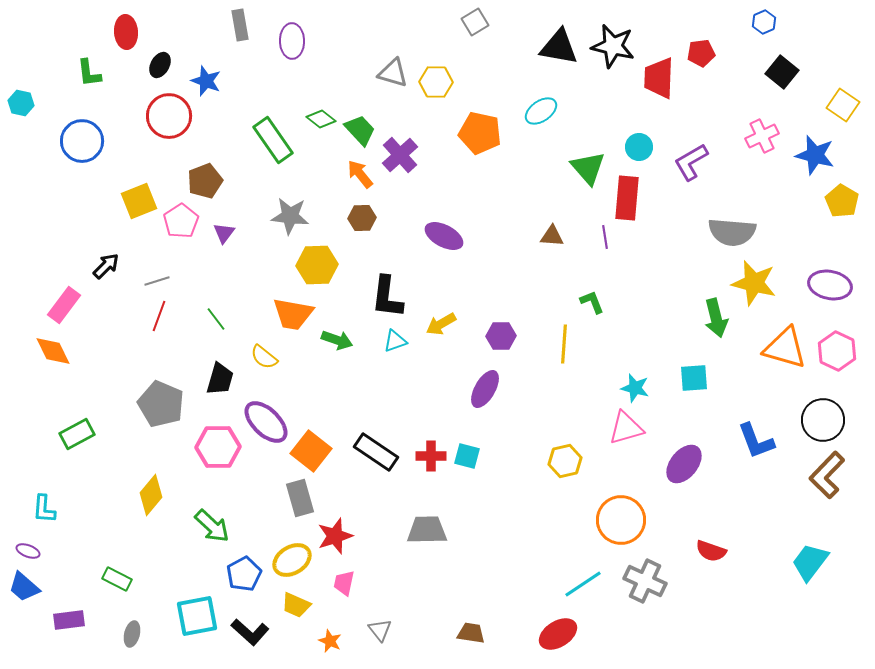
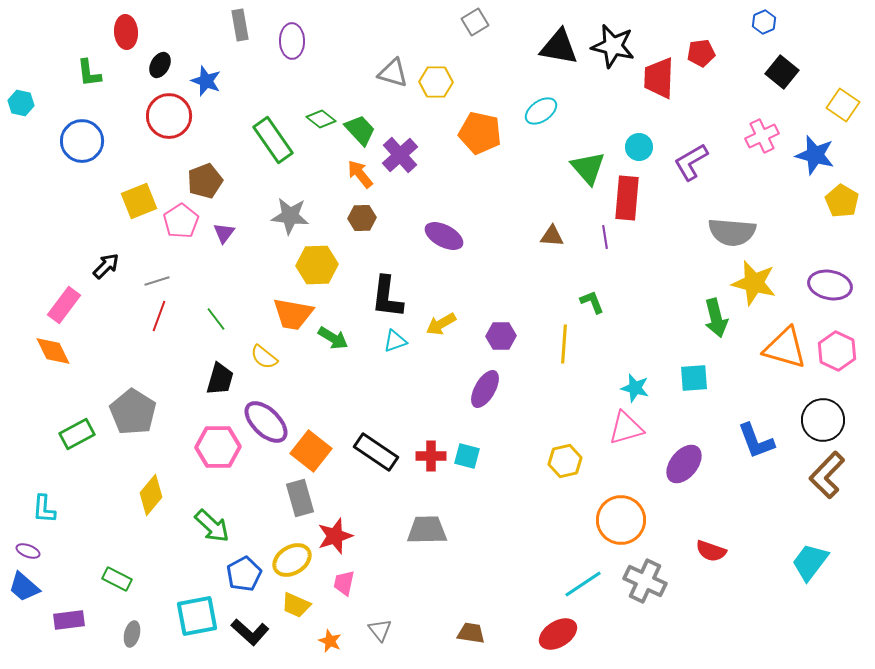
green arrow at (337, 340): moved 4 px left, 2 px up; rotated 12 degrees clockwise
gray pentagon at (161, 404): moved 28 px left, 8 px down; rotated 9 degrees clockwise
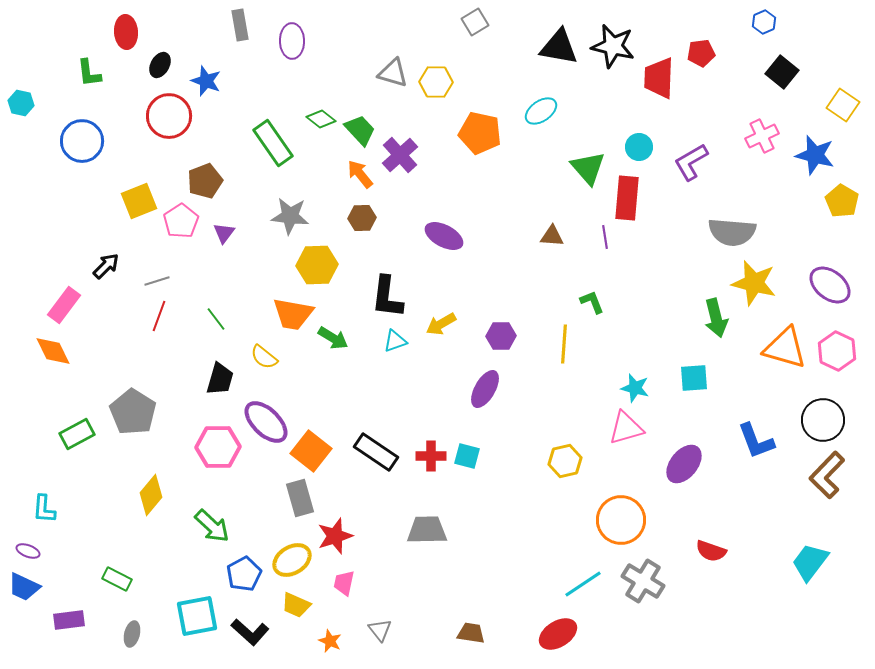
green rectangle at (273, 140): moved 3 px down
purple ellipse at (830, 285): rotated 27 degrees clockwise
gray cross at (645, 581): moved 2 px left; rotated 6 degrees clockwise
blue trapezoid at (24, 587): rotated 16 degrees counterclockwise
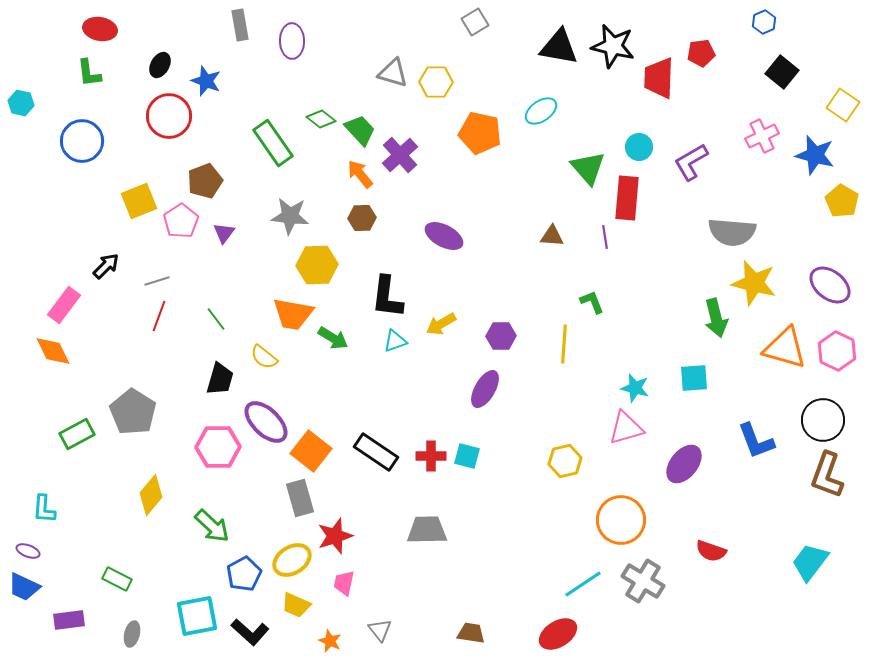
red ellipse at (126, 32): moved 26 px left, 3 px up; rotated 76 degrees counterclockwise
brown L-shape at (827, 475): rotated 24 degrees counterclockwise
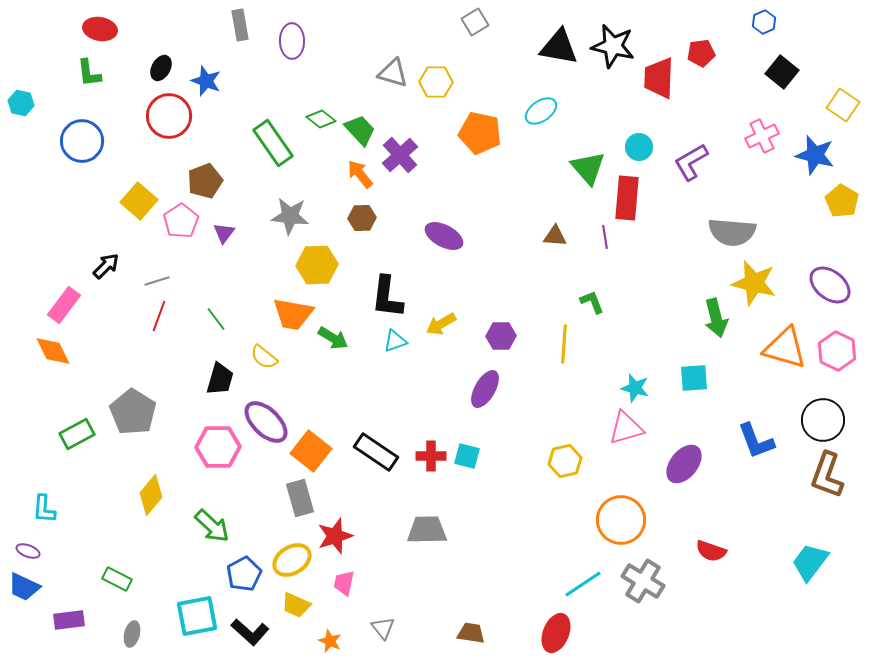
black ellipse at (160, 65): moved 1 px right, 3 px down
yellow square at (139, 201): rotated 27 degrees counterclockwise
brown triangle at (552, 236): moved 3 px right
gray triangle at (380, 630): moved 3 px right, 2 px up
red ellipse at (558, 634): moved 2 px left, 1 px up; rotated 36 degrees counterclockwise
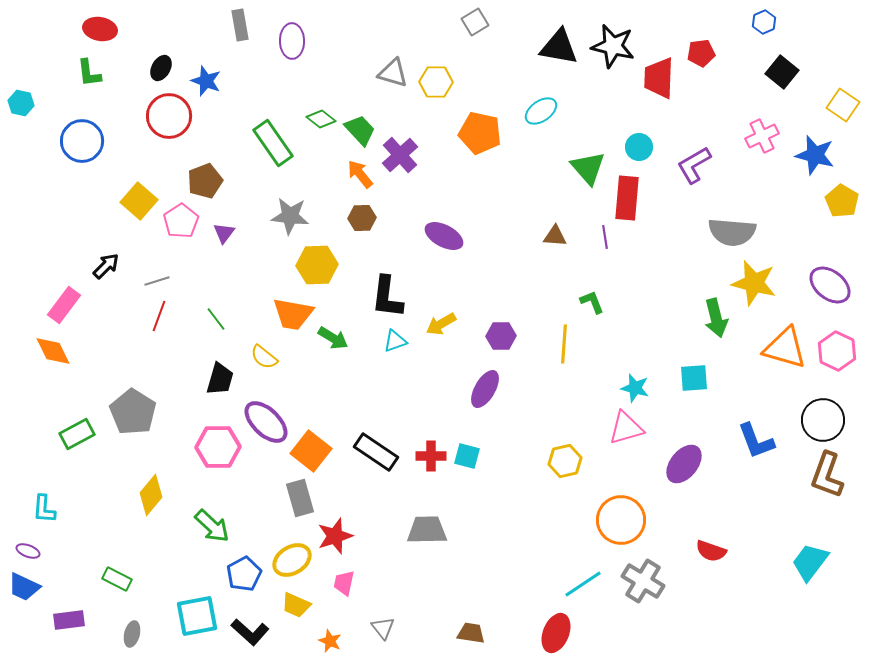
purple L-shape at (691, 162): moved 3 px right, 3 px down
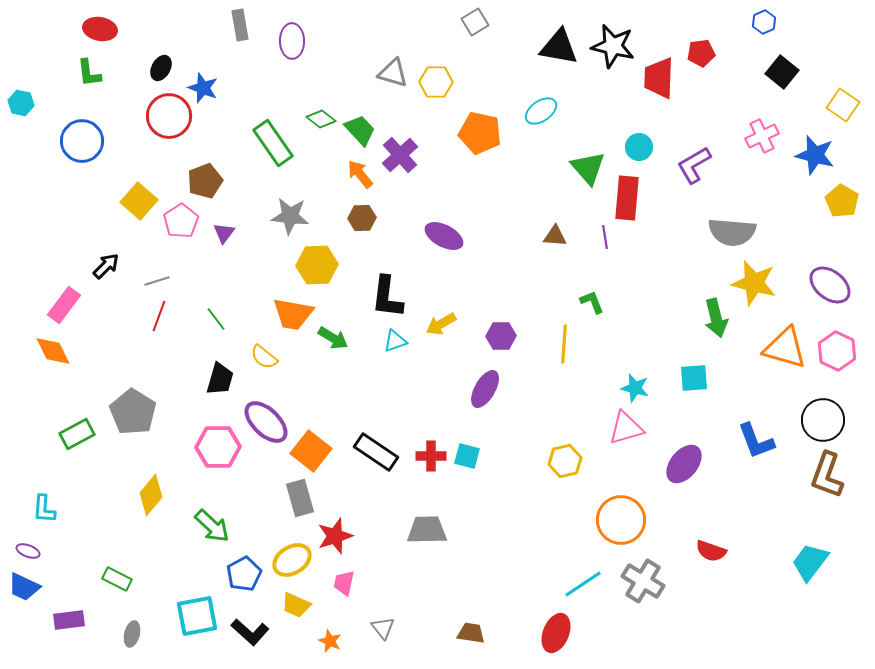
blue star at (206, 81): moved 3 px left, 7 px down
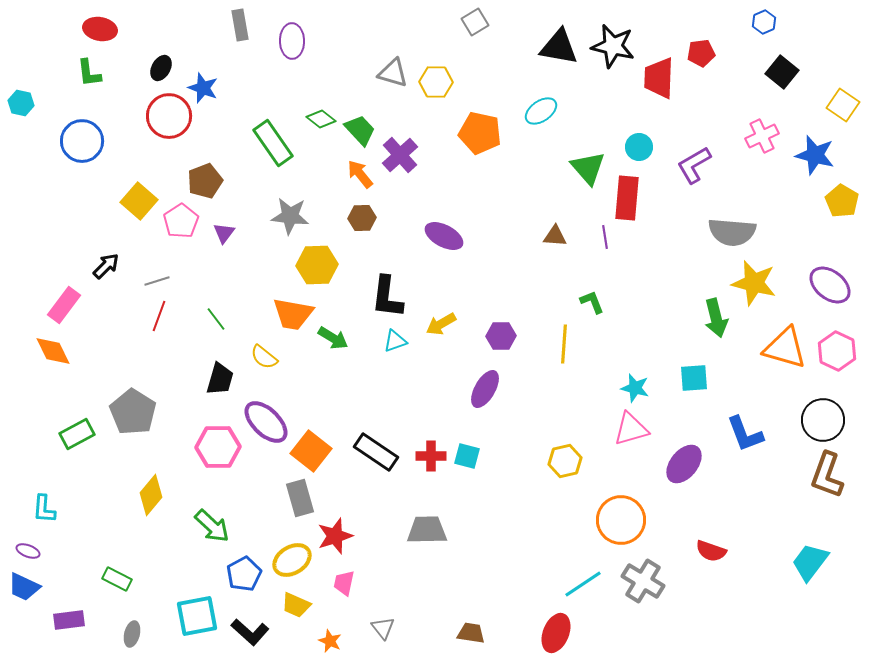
pink triangle at (626, 428): moved 5 px right, 1 px down
blue L-shape at (756, 441): moved 11 px left, 7 px up
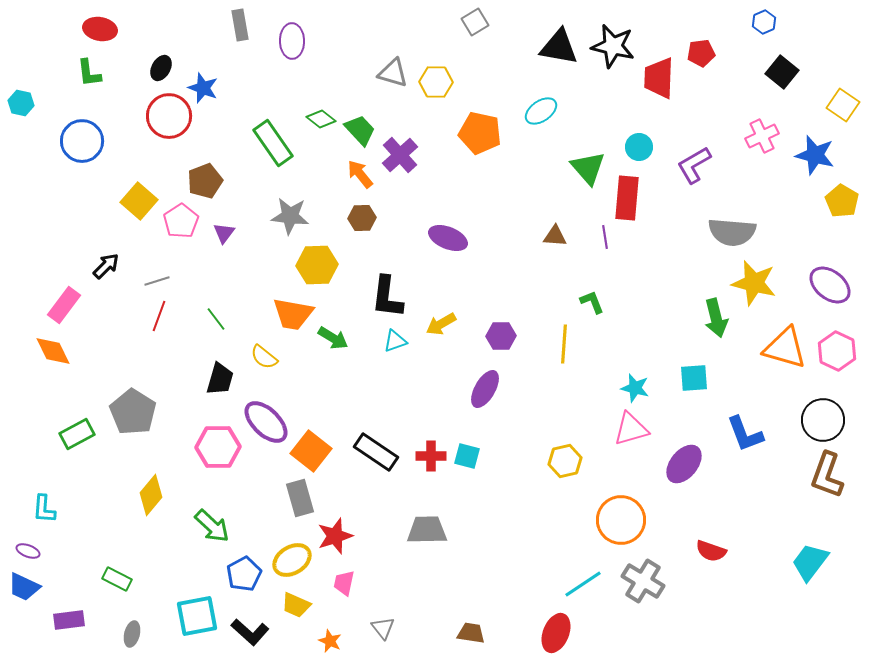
purple ellipse at (444, 236): moved 4 px right, 2 px down; rotated 6 degrees counterclockwise
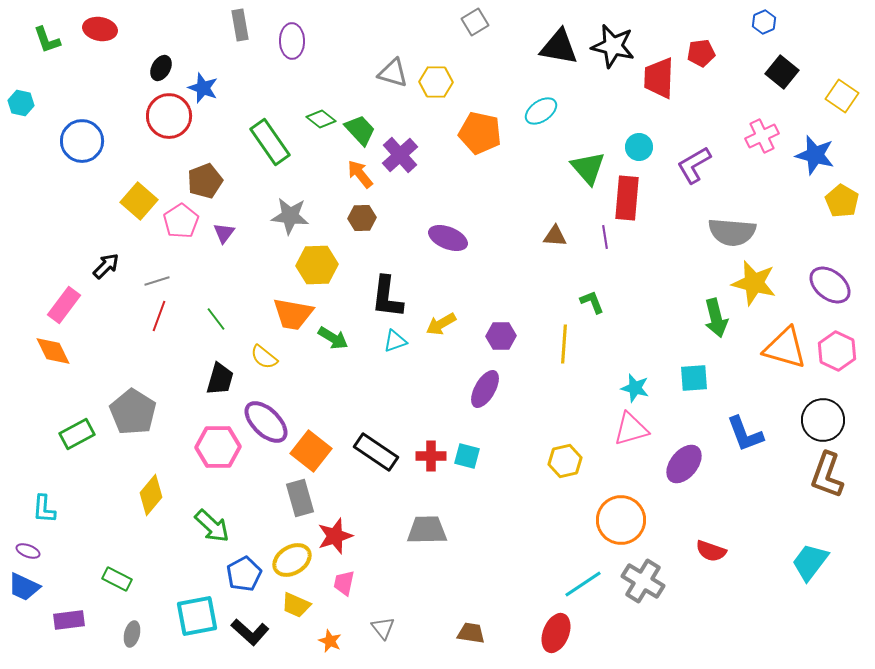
green L-shape at (89, 73): moved 42 px left, 33 px up; rotated 12 degrees counterclockwise
yellow square at (843, 105): moved 1 px left, 9 px up
green rectangle at (273, 143): moved 3 px left, 1 px up
